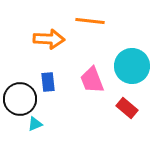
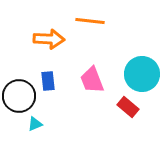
cyan circle: moved 10 px right, 8 px down
blue rectangle: moved 1 px up
black circle: moved 1 px left, 3 px up
red rectangle: moved 1 px right, 1 px up
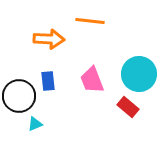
cyan circle: moved 3 px left
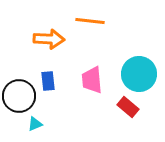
pink trapezoid: rotated 16 degrees clockwise
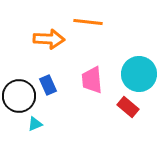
orange line: moved 2 px left, 1 px down
blue rectangle: moved 4 px down; rotated 18 degrees counterclockwise
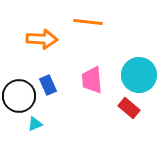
orange arrow: moved 7 px left
cyan circle: moved 1 px down
red rectangle: moved 1 px right, 1 px down
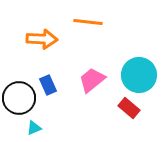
pink trapezoid: rotated 56 degrees clockwise
black circle: moved 2 px down
cyan triangle: moved 1 px left, 4 px down
